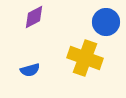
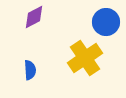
yellow cross: rotated 36 degrees clockwise
blue semicircle: rotated 78 degrees counterclockwise
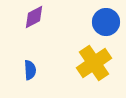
yellow cross: moved 9 px right, 5 px down
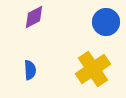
yellow cross: moved 1 px left, 6 px down
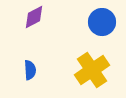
blue circle: moved 4 px left
yellow cross: moved 1 px left, 1 px down
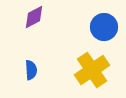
blue circle: moved 2 px right, 5 px down
blue semicircle: moved 1 px right
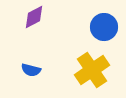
blue semicircle: rotated 108 degrees clockwise
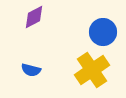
blue circle: moved 1 px left, 5 px down
